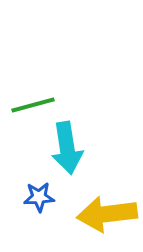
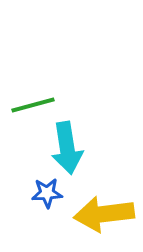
blue star: moved 8 px right, 4 px up
yellow arrow: moved 3 px left
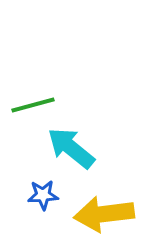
cyan arrow: moved 4 px right; rotated 138 degrees clockwise
blue star: moved 4 px left, 2 px down
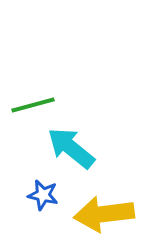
blue star: rotated 16 degrees clockwise
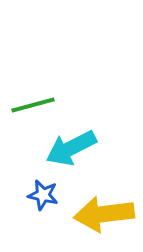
cyan arrow: rotated 66 degrees counterclockwise
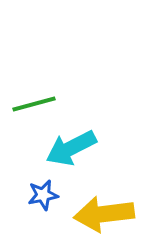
green line: moved 1 px right, 1 px up
blue star: rotated 24 degrees counterclockwise
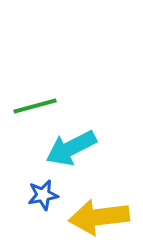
green line: moved 1 px right, 2 px down
yellow arrow: moved 5 px left, 3 px down
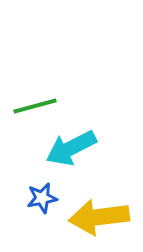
blue star: moved 1 px left, 3 px down
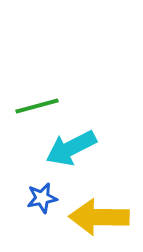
green line: moved 2 px right
yellow arrow: rotated 8 degrees clockwise
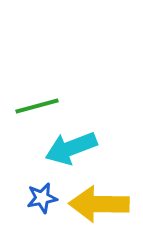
cyan arrow: rotated 6 degrees clockwise
yellow arrow: moved 13 px up
